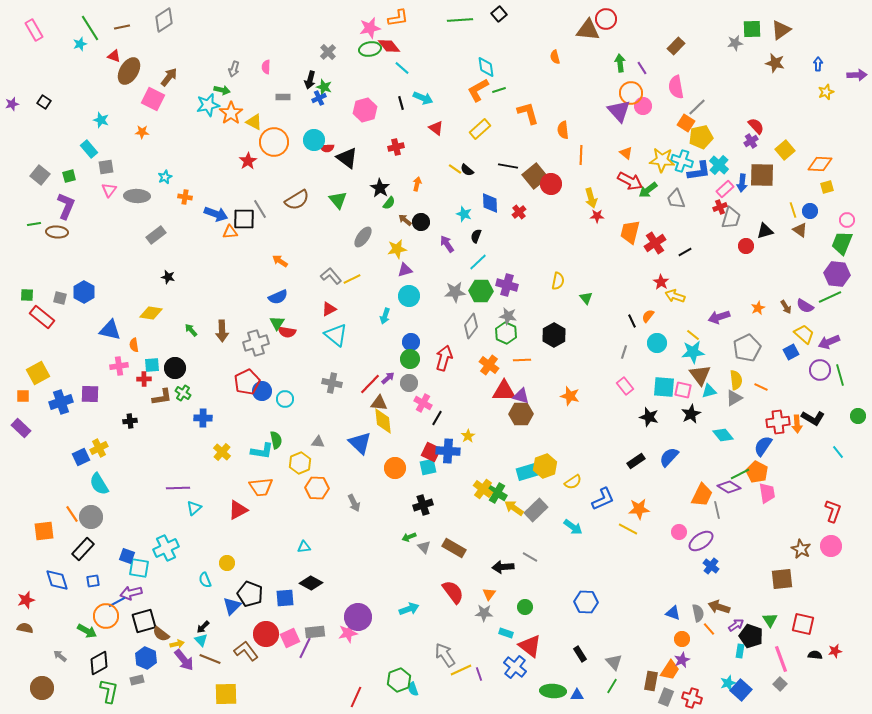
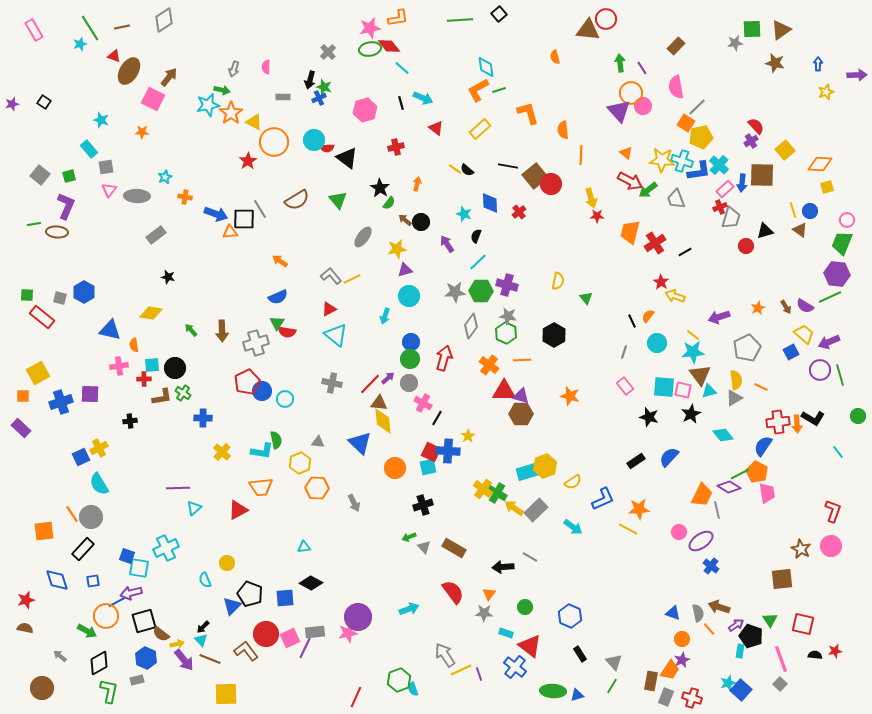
blue hexagon at (586, 602): moved 16 px left, 14 px down; rotated 20 degrees clockwise
blue triangle at (577, 695): rotated 16 degrees counterclockwise
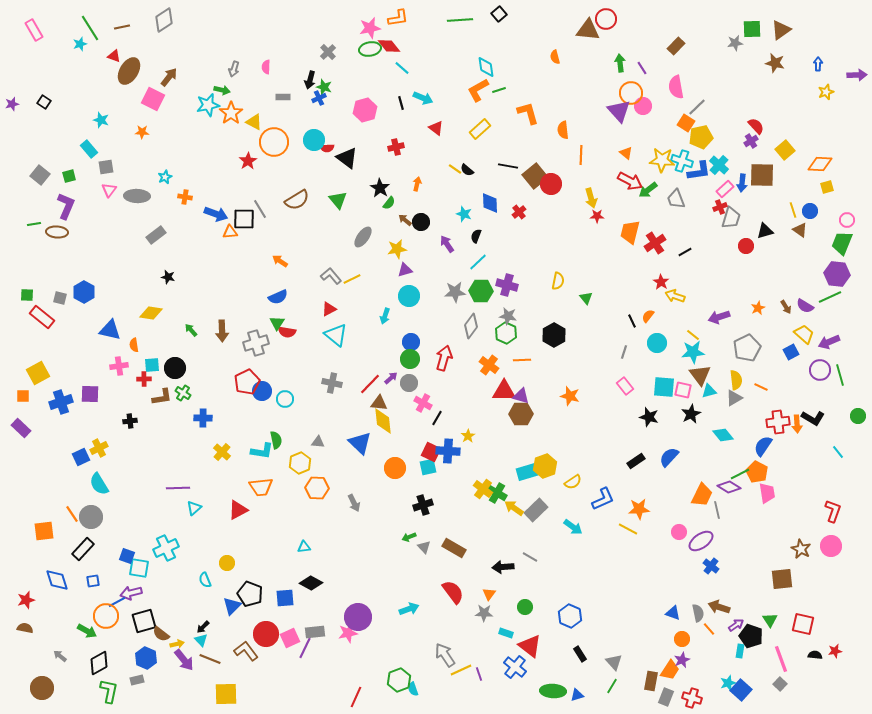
purple arrow at (388, 378): moved 3 px right
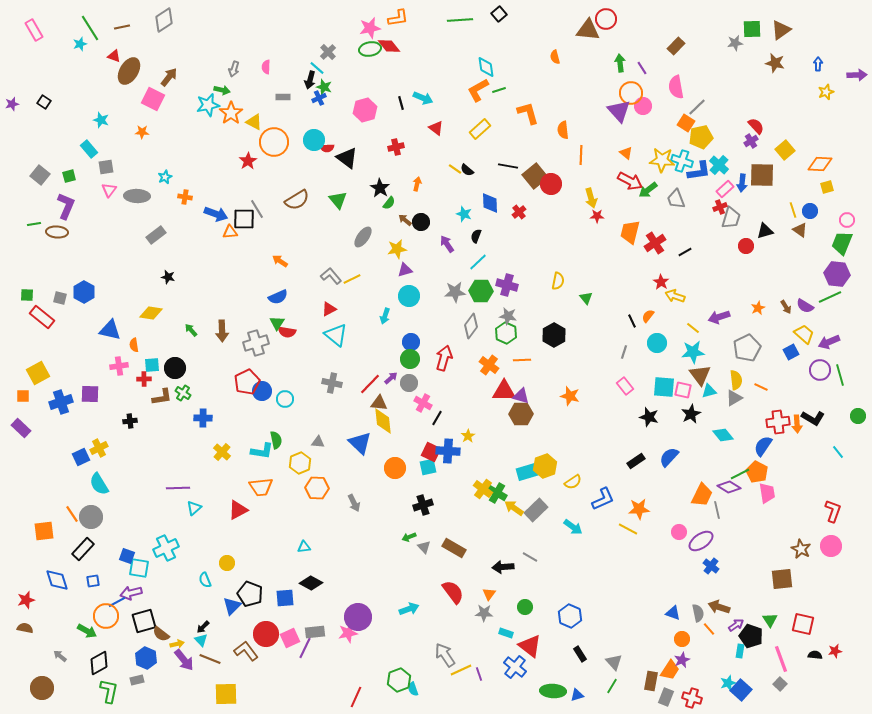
cyan line at (402, 68): moved 85 px left
gray line at (260, 209): moved 3 px left
yellow line at (693, 335): moved 7 px up
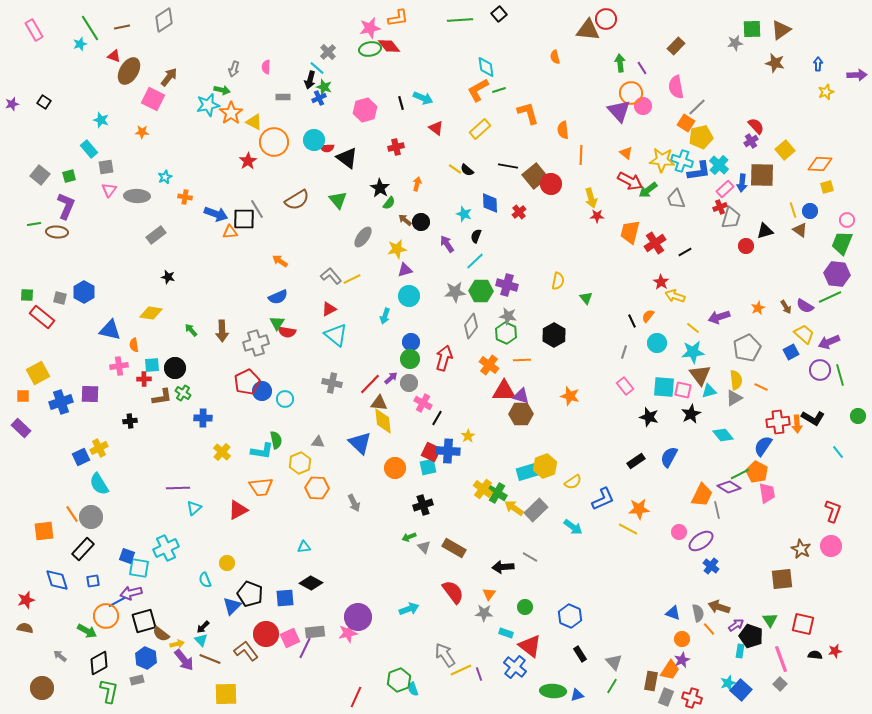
cyan line at (478, 262): moved 3 px left, 1 px up
blue semicircle at (669, 457): rotated 15 degrees counterclockwise
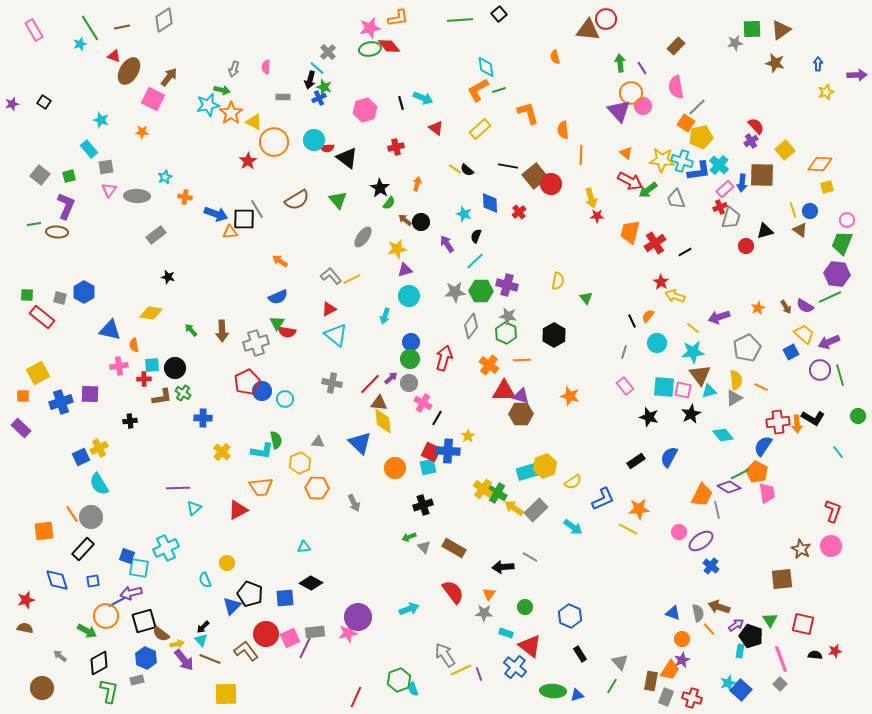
gray triangle at (614, 662): moved 6 px right
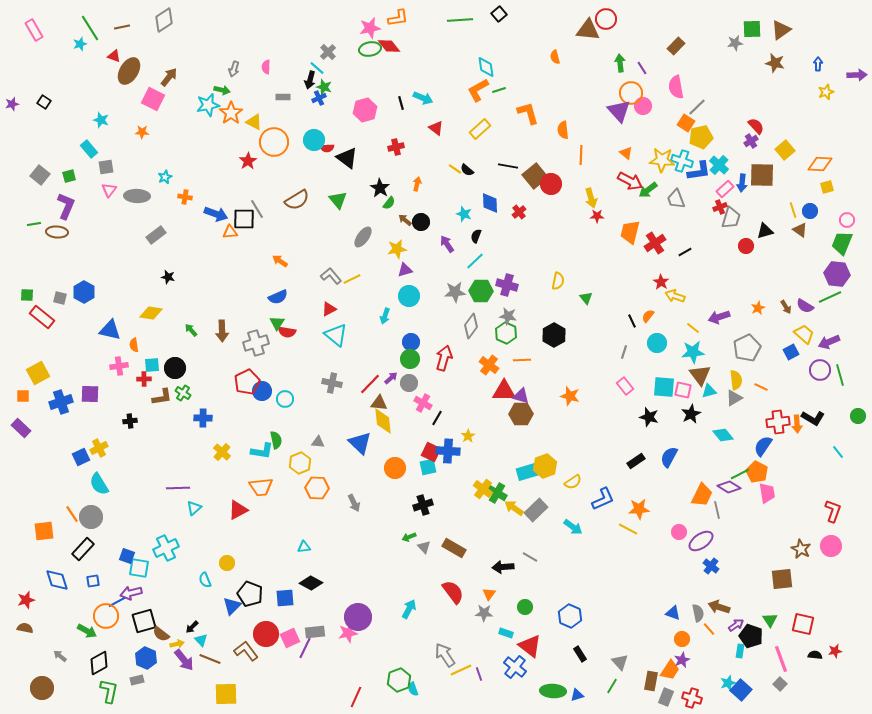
cyan arrow at (409, 609): rotated 42 degrees counterclockwise
black arrow at (203, 627): moved 11 px left
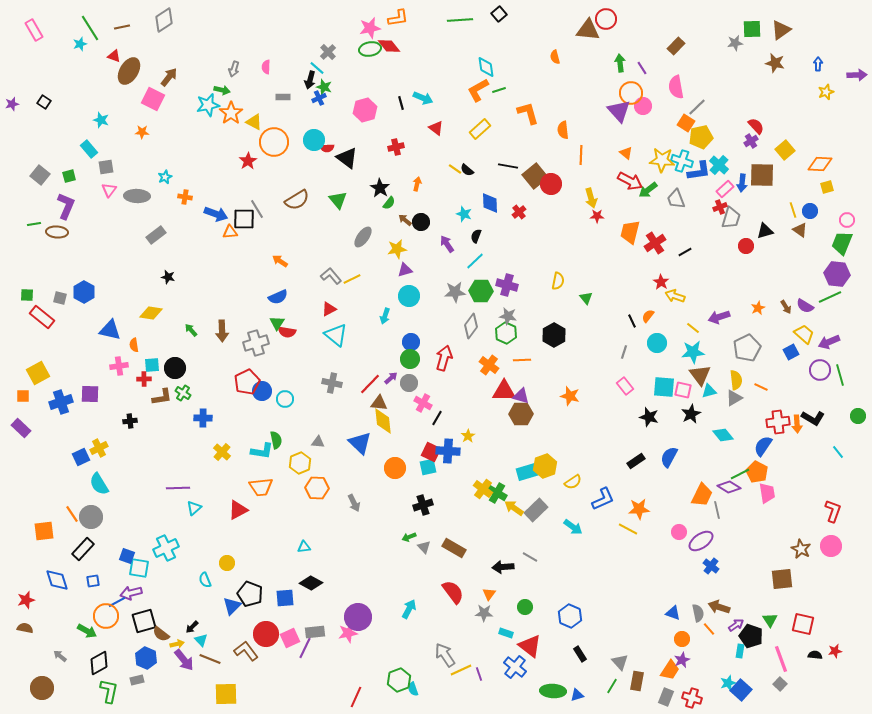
brown rectangle at (651, 681): moved 14 px left
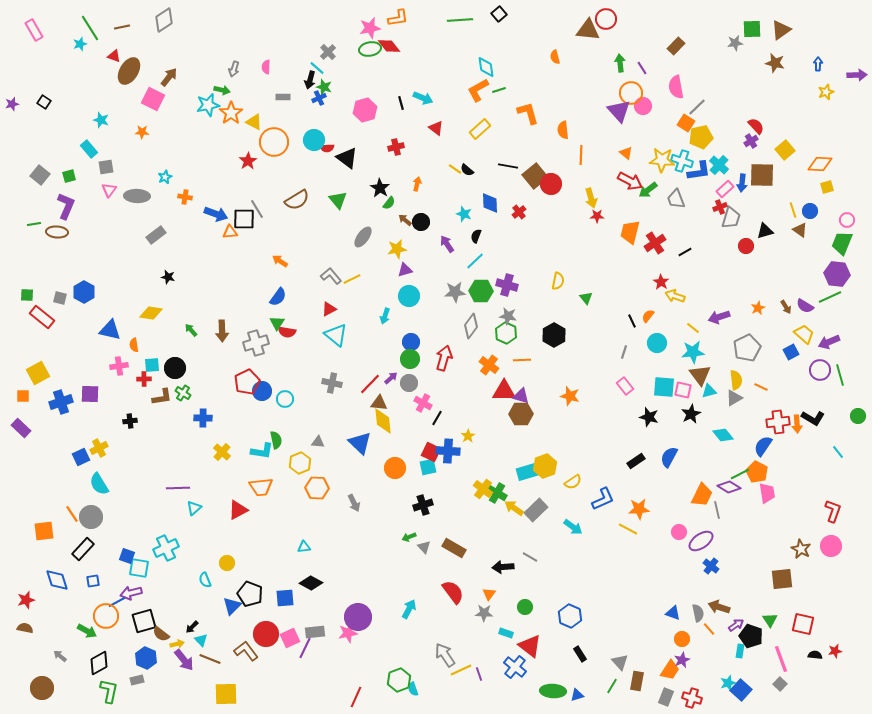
blue semicircle at (278, 297): rotated 30 degrees counterclockwise
